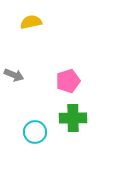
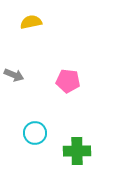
pink pentagon: rotated 25 degrees clockwise
green cross: moved 4 px right, 33 px down
cyan circle: moved 1 px down
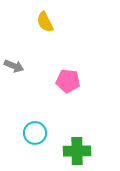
yellow semicircle: moved 14 px right; rotated 105 degrees counterclockwise
gray arrow: moved 9 px up
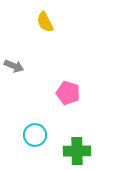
pink pentagon: moved 12 px down; rotated 10 degrees clockwise
cyan circle: moved 2 px down
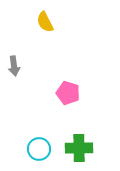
gray arrow: rotated 60 degrees clockwise
cyan circle: moved 4 px right, 14 px down
green cross: moved 2 px right, 3 px up
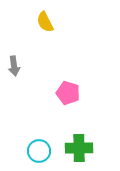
cyan circle: moved 2 px down
